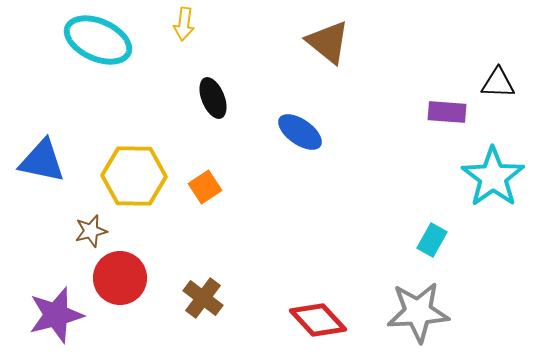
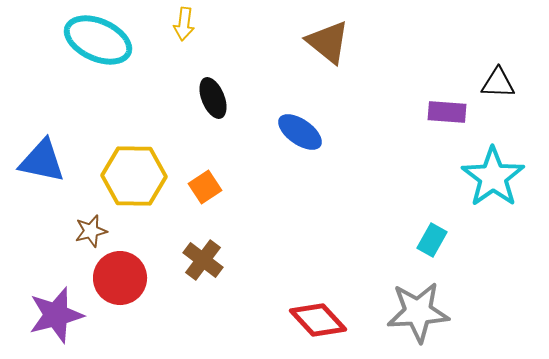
brown cross: moved 38 px up
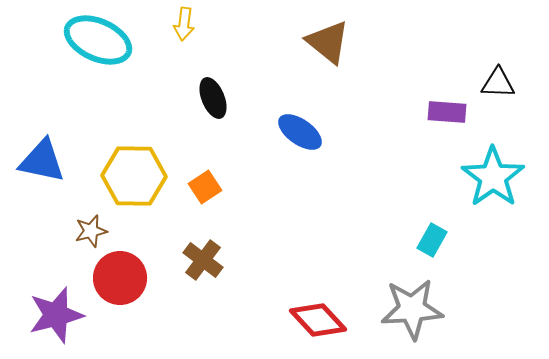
gray star: moved 6 px left, 3 px up
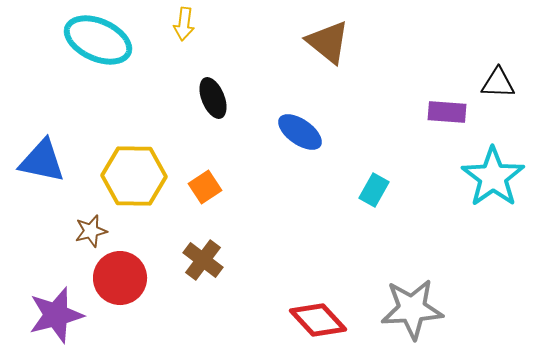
cyan rectangle: moved 58 px left, 50 px up
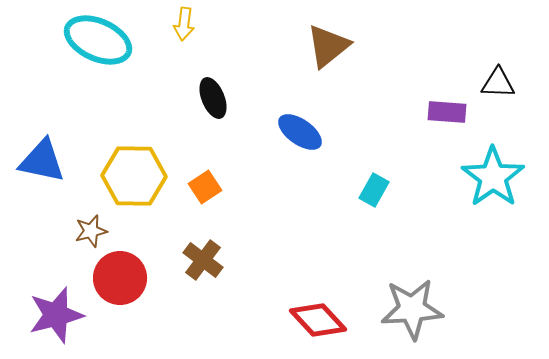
brown triangle: moved 4 px down; rotated 42 degrees clockwise
